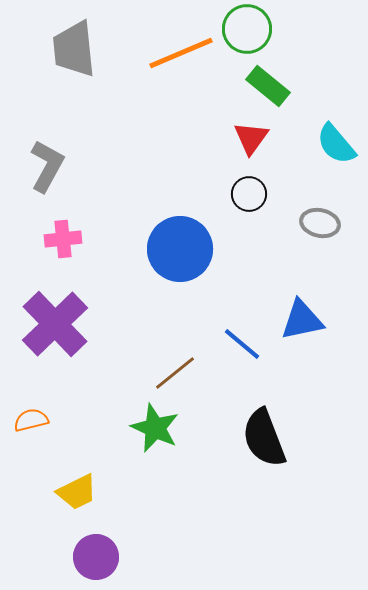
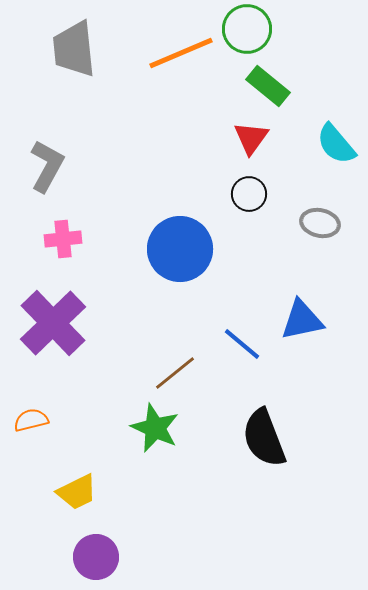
purple cross: moved 2 px left, 1 px up
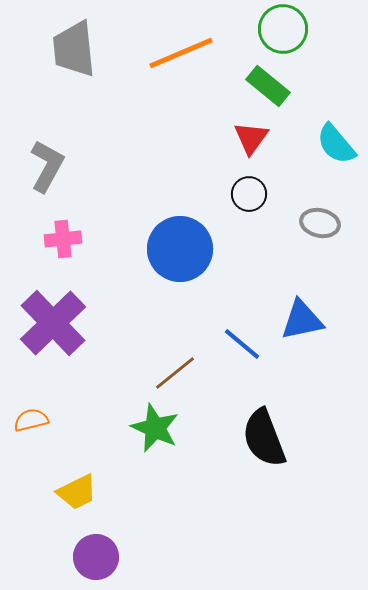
green circle: moved 36 px right
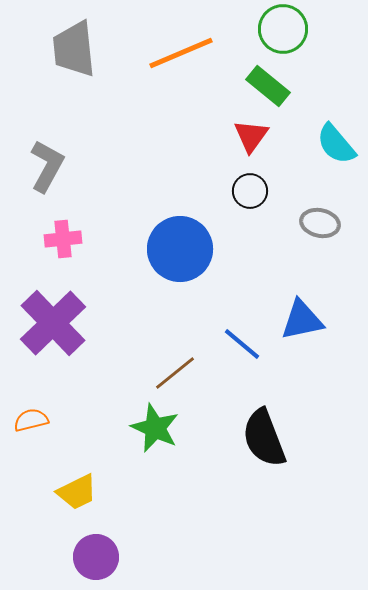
red triangle: moved 2 px up
black circle: moved 1 px right, 3 px up
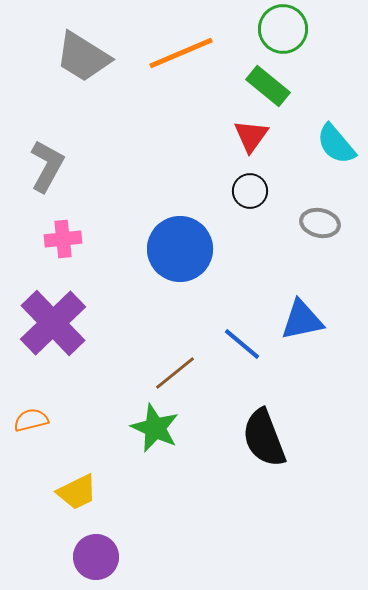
gray trapezoid: moved 9 px right, 8 px down; rotated 52 degrees counterclockwise
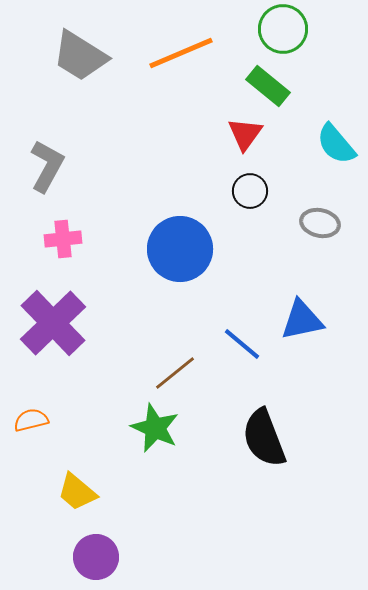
gray trapezoid: moved 3 px left, 1 px up
red triangle: moved 6 px left, 2 px up
yellow trapezoid: rotated 66 degrees clockwise
